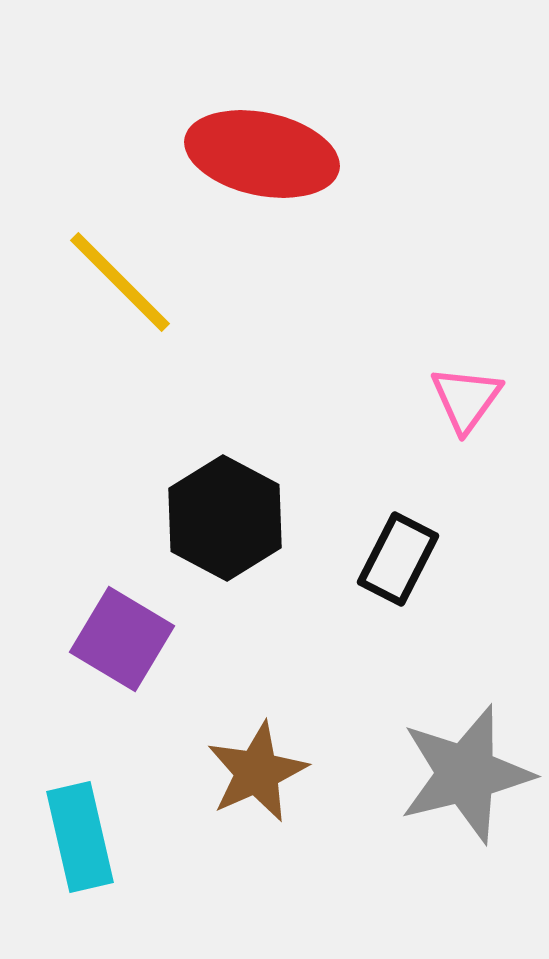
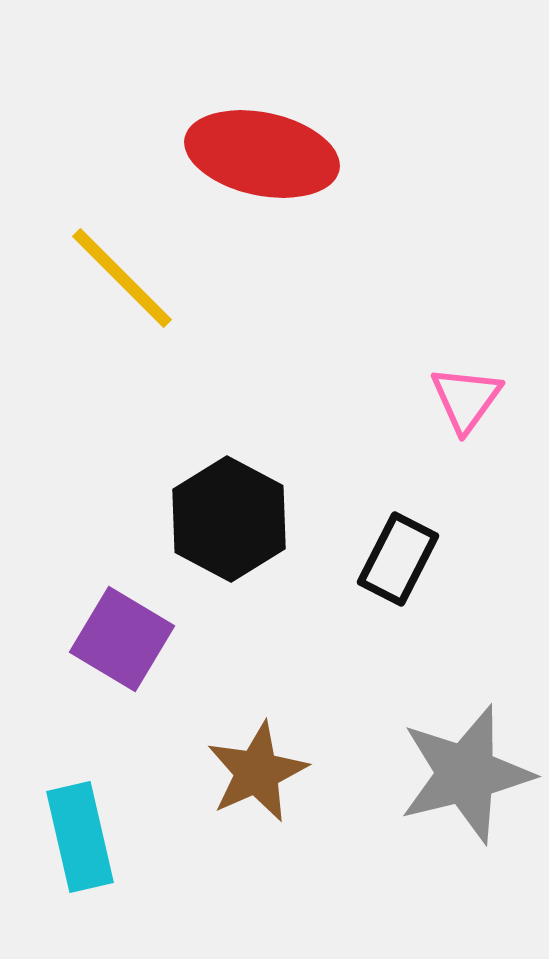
yellow line: moved 2 px right, 4 px up
black hexagon: moved 4 px right, 1 px down
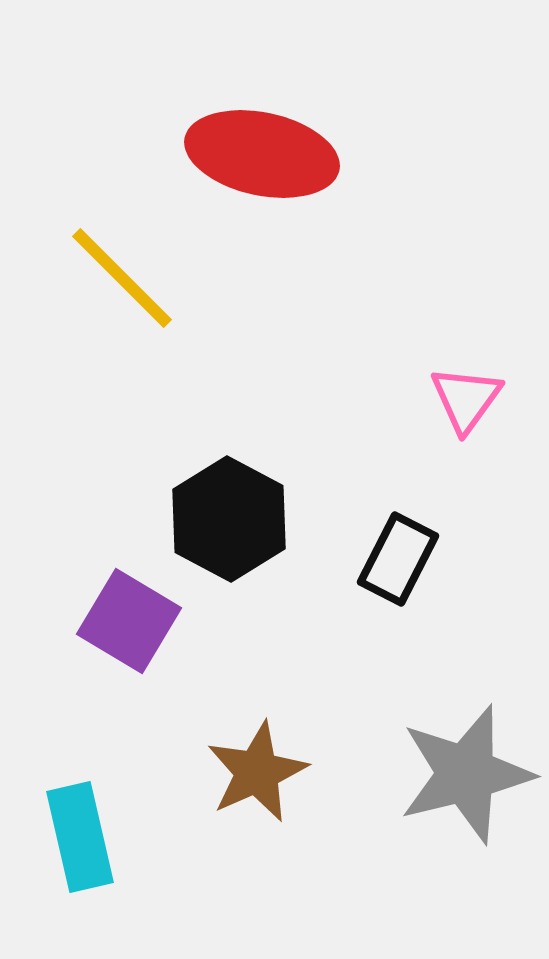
purple square: moved 7 px right, 18 px up
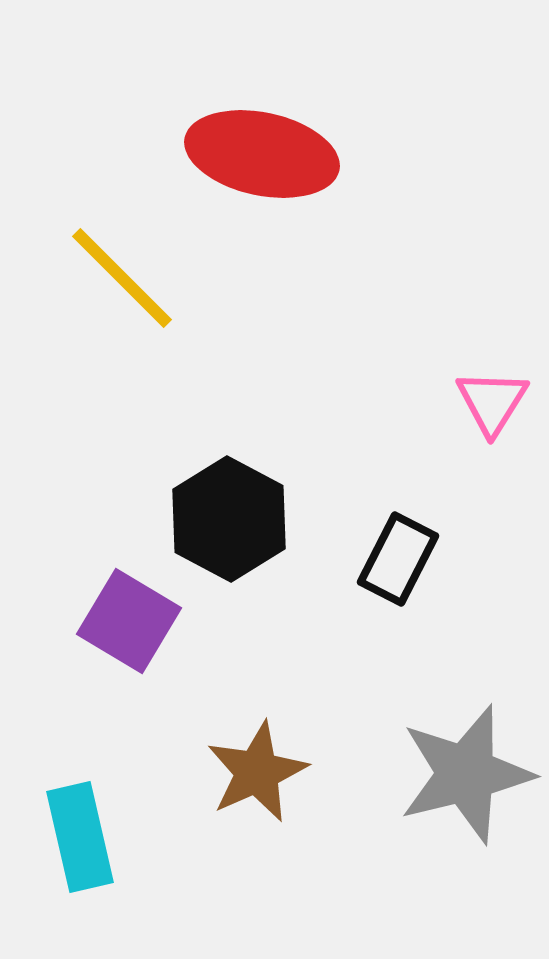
pink triangle: moved 26 px right, 3 px down; rotated 4 degrees counterclockwise
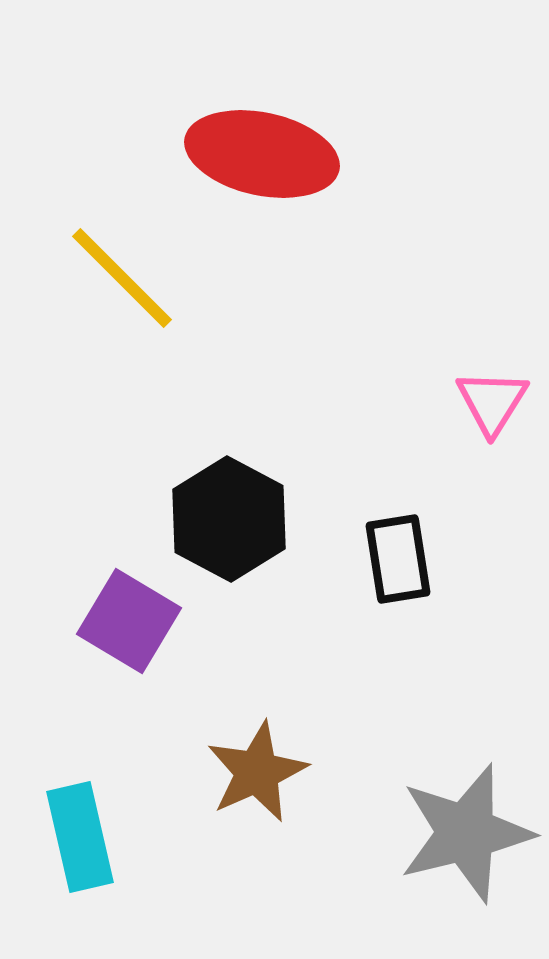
black rectangle: rotated 36 degrees counterclockwise
gray star: moved 59 px down
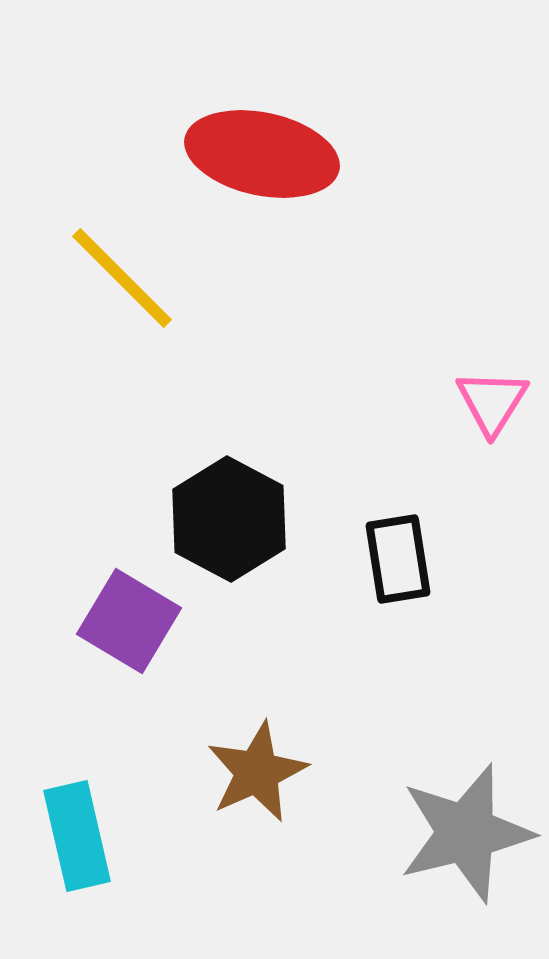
cyan rectangle: moved 3 px left, 1 px up
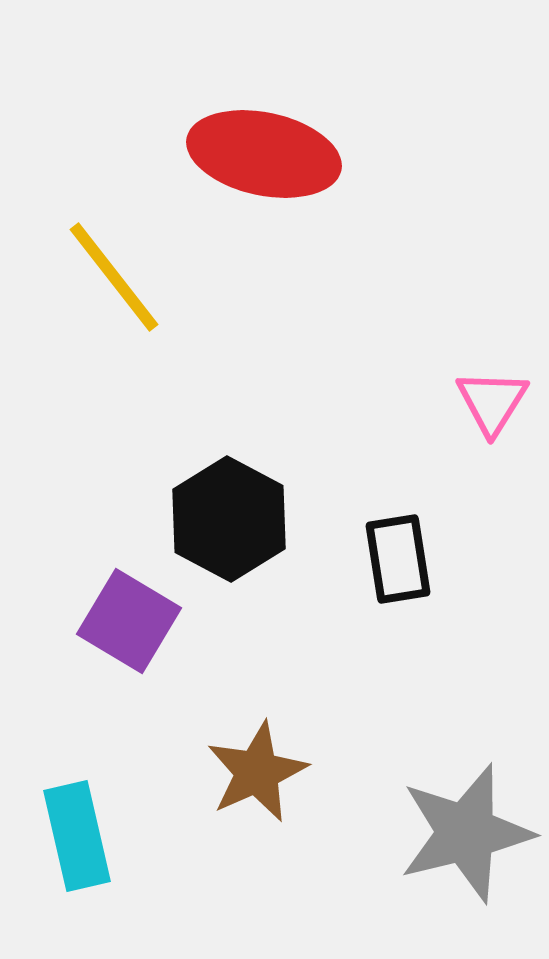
red ellipse: moved 2 px right
yellow line: moved 8 px left, 1 px up; rotated 7 degrees clockwise
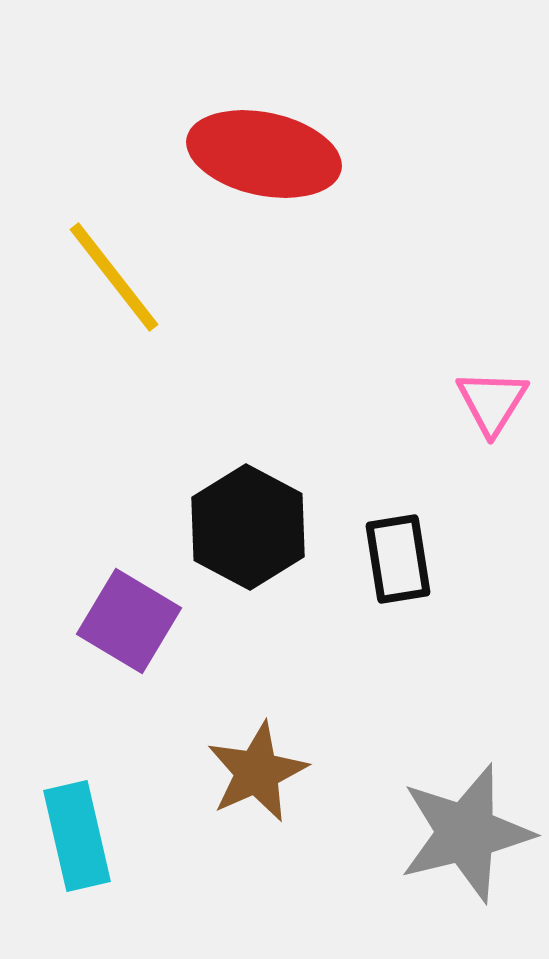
black hexagon: moved 19 px right, 8 px down
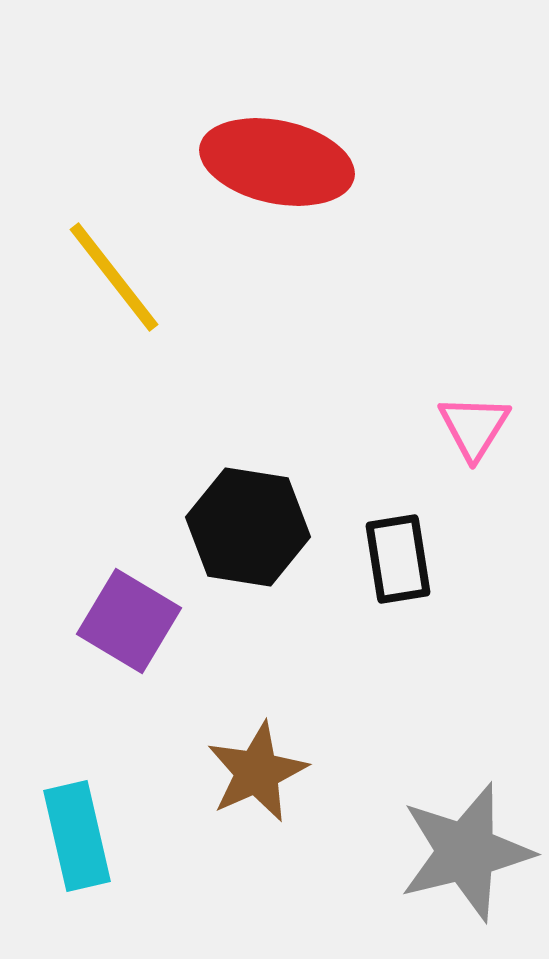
red ellipse: moved 13 px right, 8 px down
pink triangle: moved 18 px left, 25 px down
black hexagon: rotated 19 degrees counterclockwise
gray star: moved 19 px down
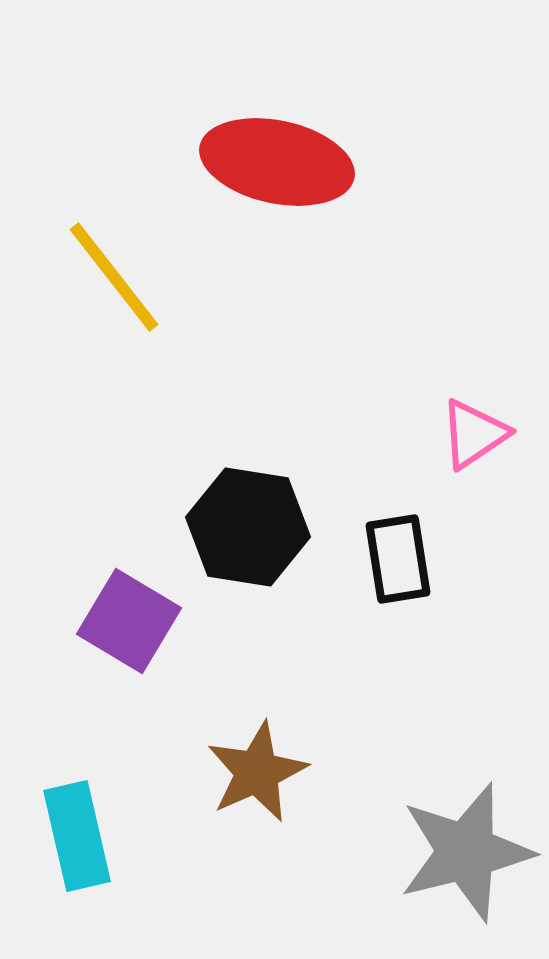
pink triangle: moved 7 px down; rotated 24 degrees clockwise
